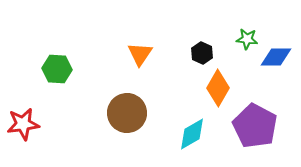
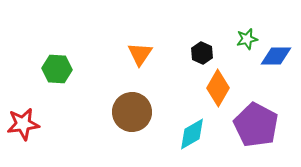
green star: rotated 20 degrees counterclockwise
blue diamond: moved 1 px up
brown circle: moved 5 px right, 1 px up
purple pentagon: moved 1 px right, 1 px up
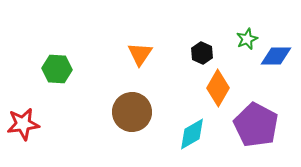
green star: rotated 10 degrees counterclockwise
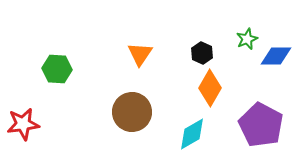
orange diamond: moved 8 px left
purple pentagon: moved 5 px right
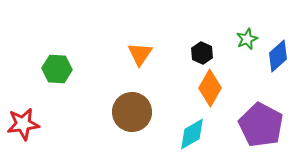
blue diamond: moved 2 px right; rotated 40 degrees counterclockwise
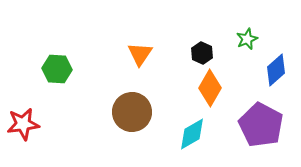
blue diamond: moved 2 px left, 14 px down
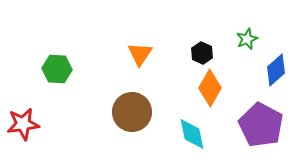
cyan diamond: rotated 72 degrees counterclockwise
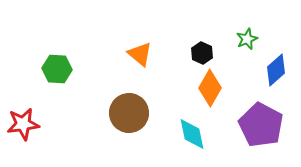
orange triangle: rotated 24 degrees counterclockwise
brown circle: moved 3 px left, 1 px down
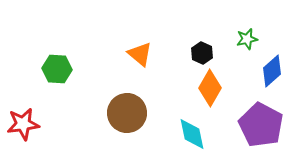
green star: rotated 10 degrees clockwise
blue diamond: moved 4 px left, 1 px down
brown circle: moved 2 px left
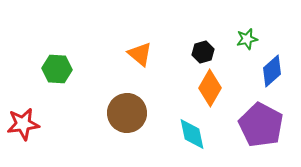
black hexagon: moved 1 px right, 1 px up; rotated 20 degrees clockwise
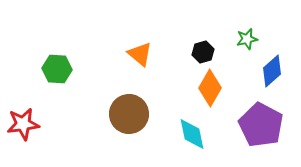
brown circle: moved 2 px right, 1 px down
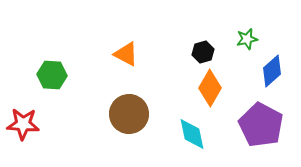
orange triangle: moved 14 px left; rotated 12 degrees counterclockwise
green hexagon: moved 5 px left, 6 px down
red star: rotated 12 degrees clockwise
